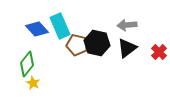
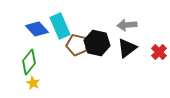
green diamond: moved 2 px right, 2 px up
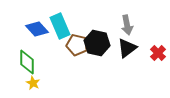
gray arrow: rotated 96 degrees counterclockwise
red cross: moved 1 px left, 1 px down
green diamond: moved 2 px left; rotated 40 degrees counterclockwise
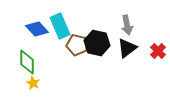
red cross: moved 2 px up
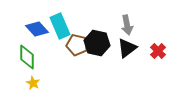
green diamond: moved 5 px up
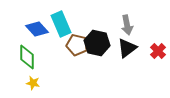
cyan rectangle: moved 1 px right, 2 px up
yellow star: rotated 16 degrees counterclockwise
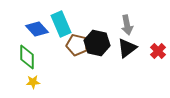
yellow star: moved 1 px up; rotated 16 degrees counterclockwise
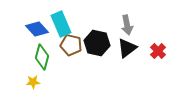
brown pentagon: moved 6 px left
green diamond: moved 15 px right; rotated 15 degrees clockwise
